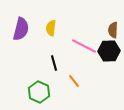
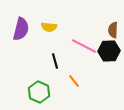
yellow semicircle: moved 2 px left, 1 px up; rotated 91 degrees counterclockwise
black line: moved 1 px right, 2 px up
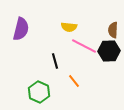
yellow semicircle: moved 20 px right
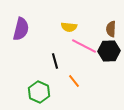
brown semicircle: moved 2 px left, 1 px up
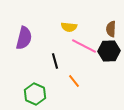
purple semicircle: moved 3 px right, 9 px down
green hexagon: moved 4 px left, 2 px down
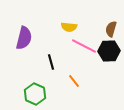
brown semicircle: rotated 14 degrees clockwise
black line: moved 4 px left, 1 px down
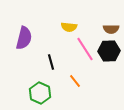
brown semicircle: rotated 105 degrees counterclockwise
pink line: moved 1 px right, 3 px down; rotated 30 degrees clockwise
orange line: moved 1 px right
green hexagon: moved 5 px right, 1 px up
